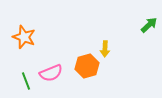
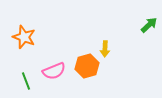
pink semicircle: moved 3 px right, 2 px up
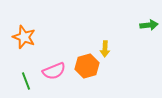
green arrow: rotated 36 degrees clockwise
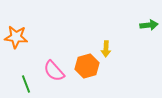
orange star: moved 8 px left; rotated 15 degrees counterclockwise
yellow arrow: moved 1 px right
pink semicircle: rotated 70 degrees clockwise
green line: moved 3 px down
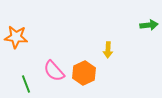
yellow arrow: moved 2 px right, 1 px down
orange hexagon: moved 3 px left, 7 px down; rotated 10 degrees counterclockwise
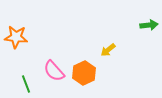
yellow arrow: rotated 49 degrees clockwise
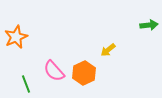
orange star: rotated 30 degrees counterclockwise
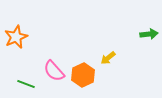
green arrow: moved 9 px down
yellow arrow: moved 8 px down
orange hexagon: moved 1 px left, 2 px down
green line: rotated 48 degrees counterclockwise
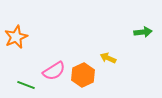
green arrow: moved 6 px left, 2 px up
yellow arrow: rotated 63 degrees clockwise
pink semicircle: rotated 80 degrees counterclockwise
green line: moved 1 px down
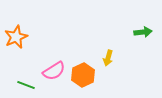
yellow arrow: rotated 98 degrees counterclockwise
